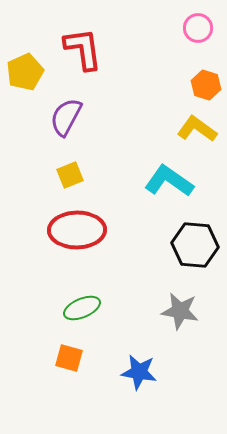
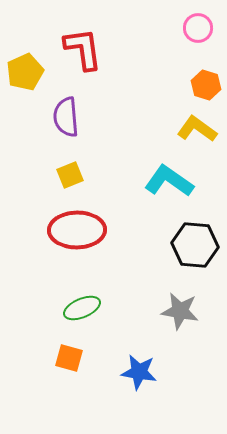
purple semicircle: rotated 33 degrees counterclockwise
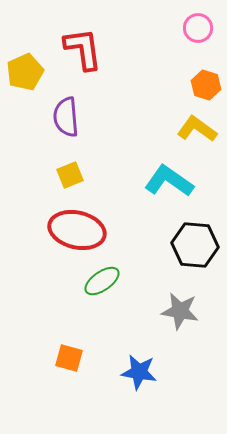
red ellipse: rotated 14 degrees clockwise
green ellipse: moved 20 px right, 27 px up; rotated 12 degrees counterclockwise
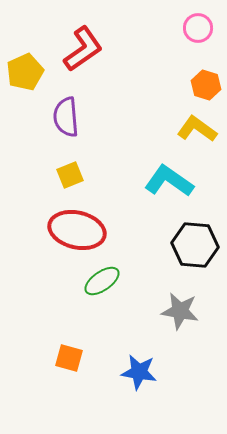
red L-shape: rotated 63 degrees clockwise
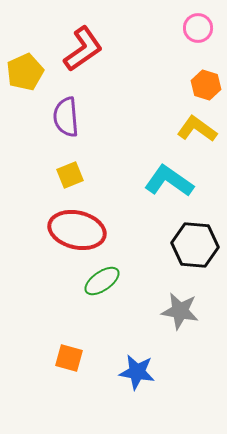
blue star: moved 2 px left
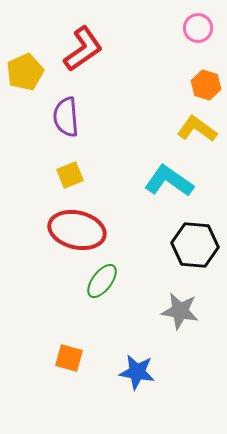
green ellipse: rotated 18 degrees counterclockwise
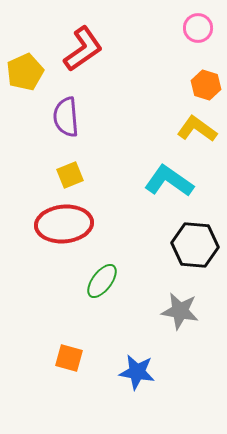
red ellipse: moved 13 px left, 6 px up; rotated 18 degrees counterclockwise
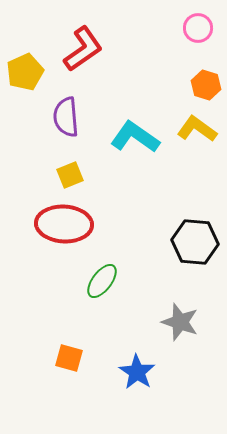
cyan L-shape: moved 34 px left, 44 px up
red ellipse: rotated 8 degrees clockwise
black hexagon: moved 3 px up
gray star: moved 11 px down; rotated 9 degrees clockwise
blue star: rotated 24 degrees clockwise
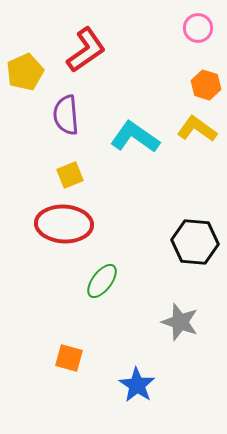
red L-shape: moved 3 px right, 1 px down
purple semicircle: moved 2 px up
blue star: moved 13 px down
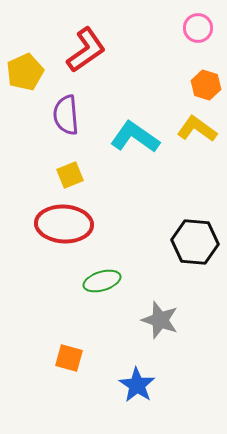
green ellipse: rotated 36 degrees clockwise
gray star: moved 20 px left, 2 px up
